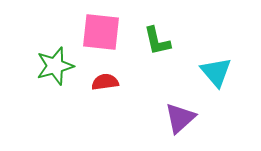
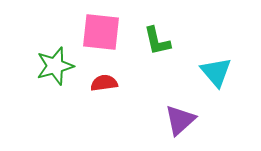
red semicircle: moved 1 px left, 1 px down
purple triangle: moved 2 px down
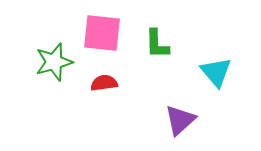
pink square: moved 1 px right, 1 px down
green L-shape: moved 3 px down; rotated 12 degrees clockwise
green star: moved 1 px left, 4 px up
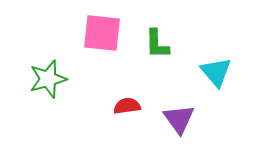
green star: moved 6 px left, 17 px down
red semicircle: moved 23 px right, 23 px down
purple triangle: moved 1 px left, 1 px up; rotated 24 degrees counterclockwise
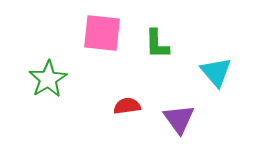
green star: rotated 15 degrees counterclockwise
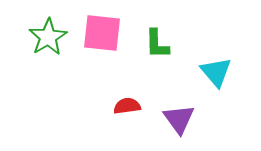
green star: moved 42 px up
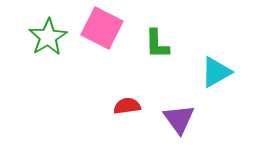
pink square: moved 5 px up; rotated 21 degrees clockwise
cyan triangle: rotated 40 degrees clockwise
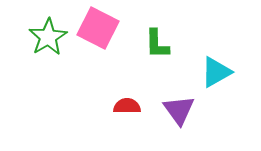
pink square: moved 4 px left
red semicircle: rotated 8 degrees clockwise
purple triangle: moved 9 px up
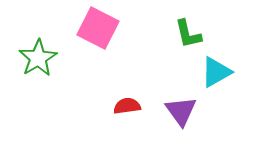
green star: moved 10 px left, 21 px down
green L-shape: moved 31 px right, 10 px up; rotated 12 degrees counterclockwise
red semicircle: rotated 8 degrees counterclockwise
purple triangle: moved 2 px right, 1 px down
